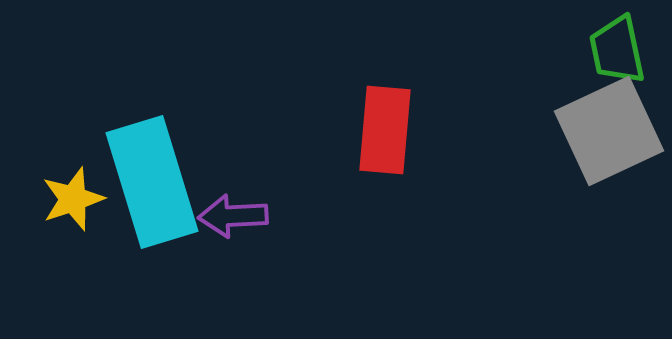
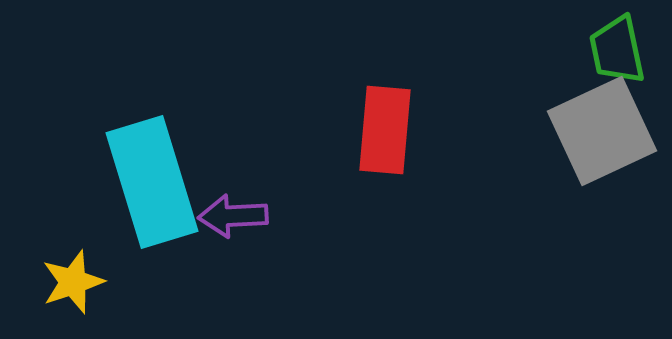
gray square: moved 7 px left
yellow star: moved 83 px down
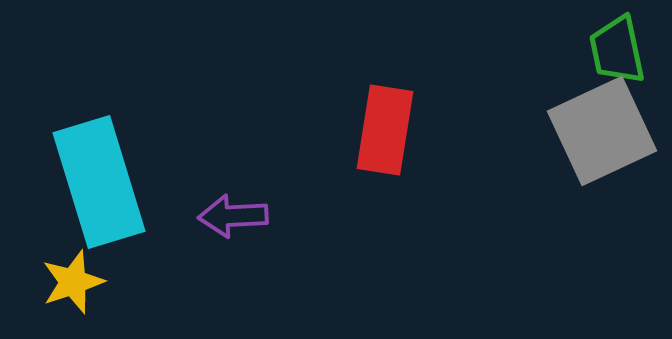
red rectangle: rotated 4 degrees clockwise
cyan rectangle: moved 53 px left
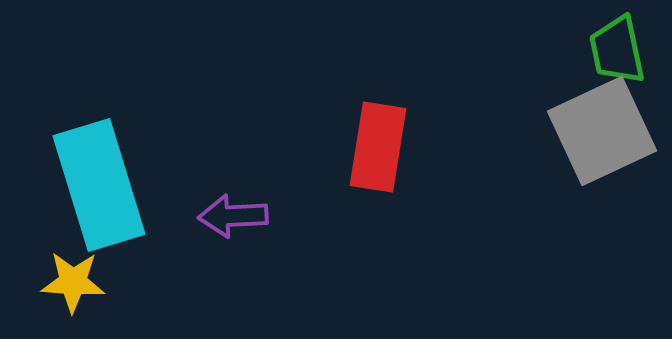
red rectangle: moved 7 px left, 17 px down
cyan rectangle: moved 3 px down
yellow star: rotated 22 degrees clockwise
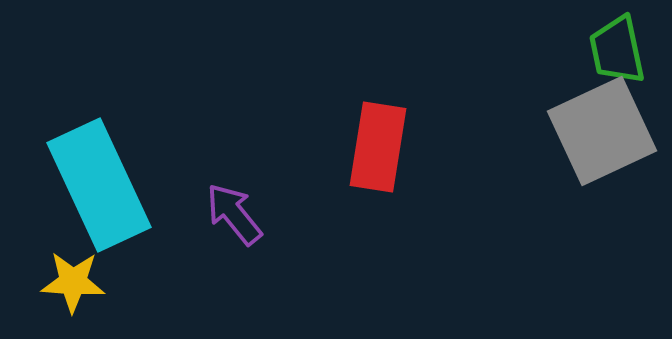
cyan rectangle: rotated 8 degrees counterclockwise
purple arrow: moved 1 px right, 2 px up; rotated 54 degrees clockwise
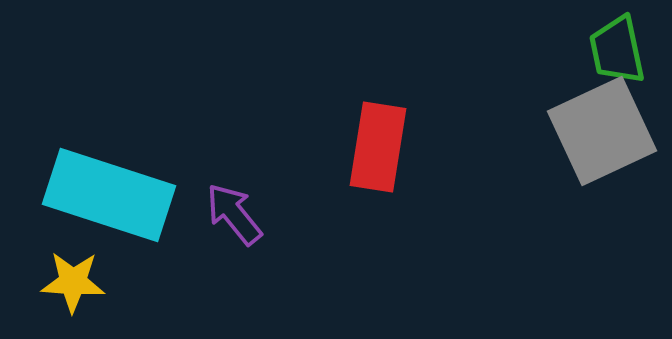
cyan rectangle: moved 10 px right, 10 px down; rotated 47 degrees counterclockwise
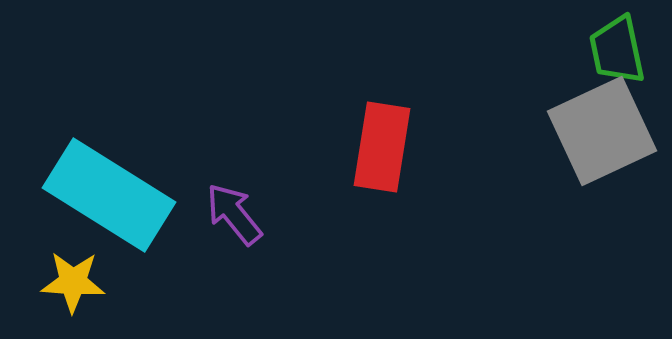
red rectangle: moved 4 px right
cyan rectangle: rotated 14 degrees clockwise
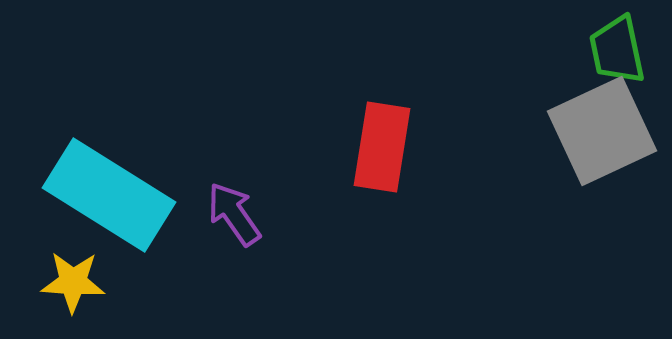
purple arrow: rotated 4 degrees clockwise
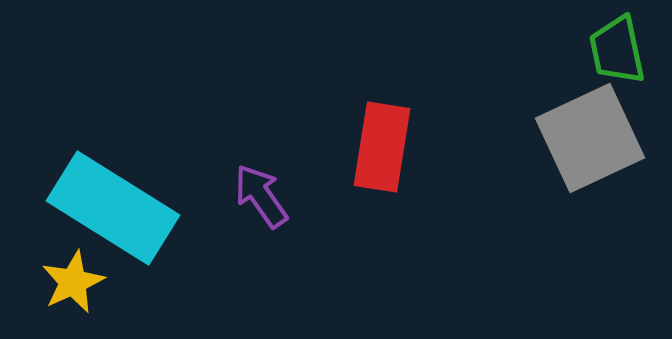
gray square: moved 12 px left, 7 px down
cyan rectangle: moved 4 px right, 13 px down
purple arrow: moved 27 px right, 18 px up
yellow star: rotated 28 degrees counterclockwise
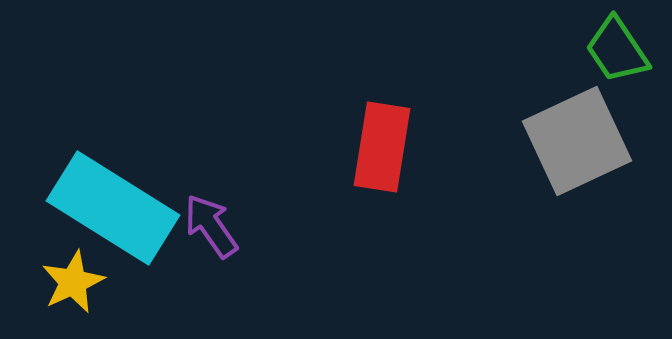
green trapezoid: rotated 22 degrees counterclockwise
gray square: moved 13 px left, 3 px down
purple arrow: moved 50 px left, 30 px down
